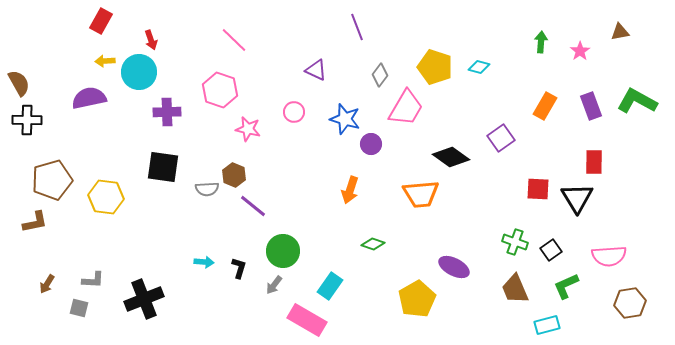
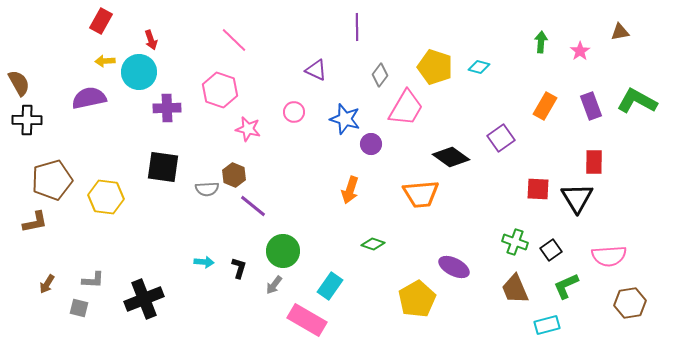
purple line at (357, 27): rotated 20 degrees clockwise
purple cross at (167, 112): moved 4 px up
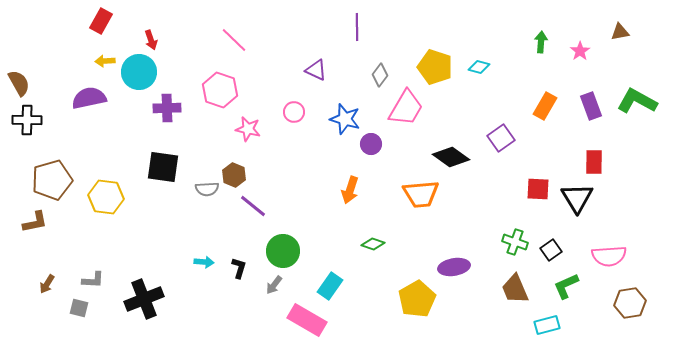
purple ellipse at (454, 267): rotated 36 degrees counterclockwise
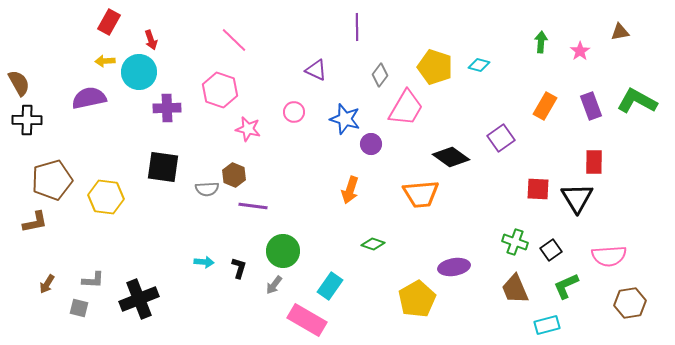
red rectangle at (101, 21): moved 8 px right, 1 px down
cyan diamond at (479, 67): moved 2 px up
purple line at (253, 206): rotated 32 degrees counterclockwise
black cross at (144, 299): moved 5 px left
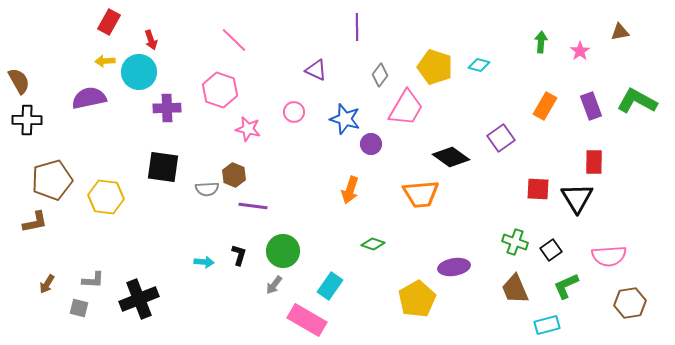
brown semicircle at (19, 83): moved 2 px up
black L-shape at (239, 268): moved 13 px up
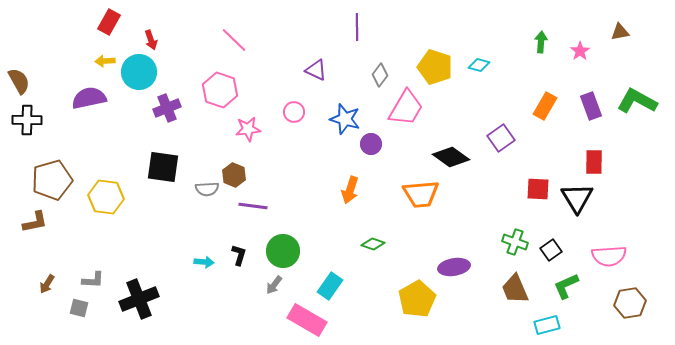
purple cross at (167, 108): rotated 20 degrees counterclockwise
pink star at (248, 129): rotated 20 degrees counterclockwise
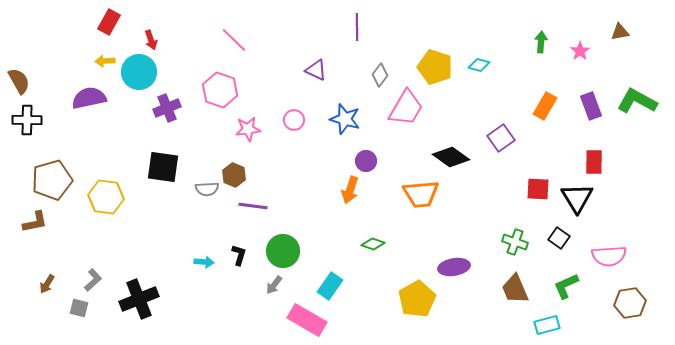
pink circle at (294, 112): moved 8 px down
purple circle at (371, 144): moved 5 px left, 17 px down
black square at (551, 250): moved 8 px right, 12 px up; rotated 20 degrees counterclockwise
gray L-shape at (93, 280): rotated 45 degrees counterclockwise
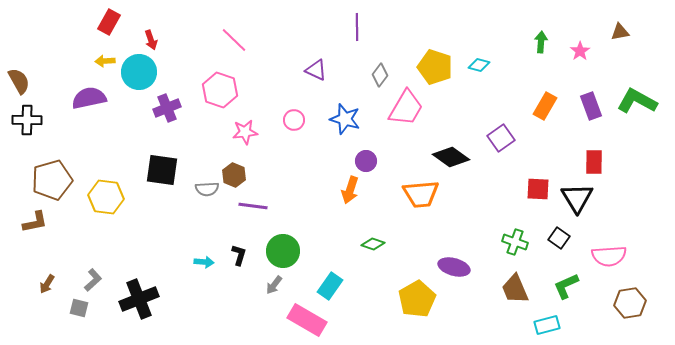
pink star at (248, 129): moved 3 px left, 3 px down
black square at (163, 167): moved 1 px left, 3 px down
purple ellipse at (454, 267): rotated 24 degrees clockwise
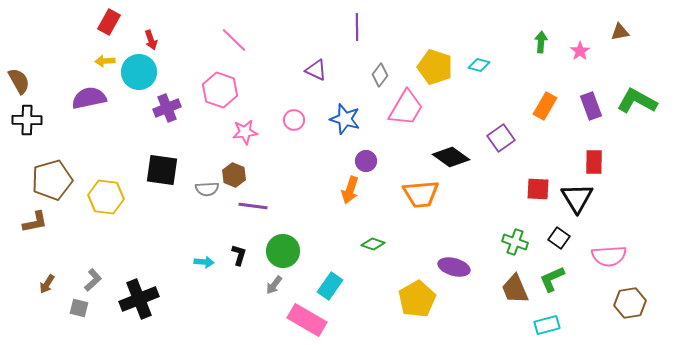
green L-shape at (566, 286): moved 14 px left, 7 px up
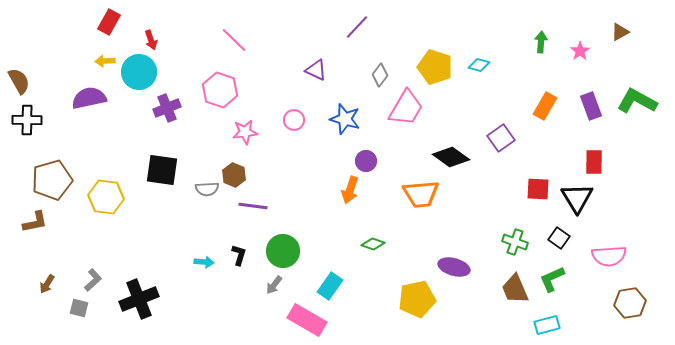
purple line at (357, 27): rotated 44 degrees clockwise
brown triangle at (620, 32): rotated 18 degrees counterclockwise
yellow pentagon at (417, 299): rotated 18 degrees clockwise
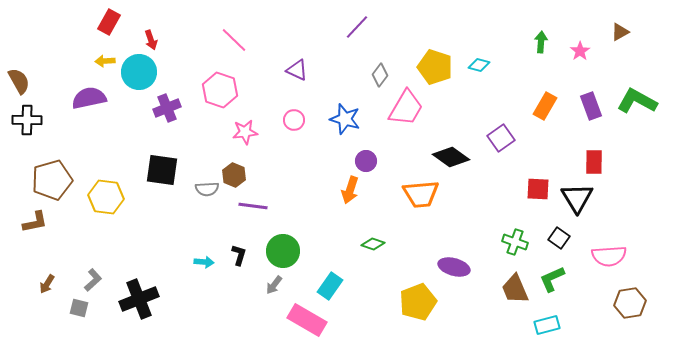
purple triangle at (316, 70): moved 19 px left
yellow pentagon at (417, 299): moved 1 px right, 3 px down; rotated 9 degrees counterclockwise
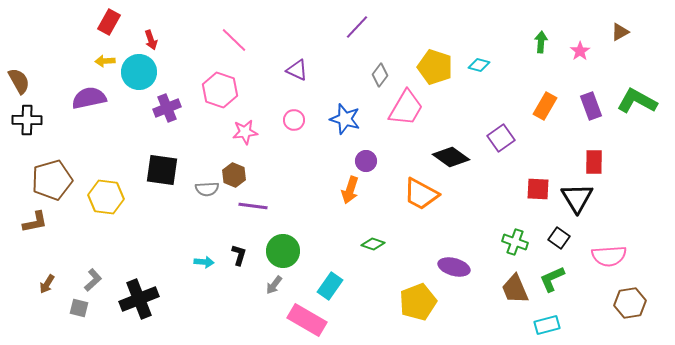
orange trapezoid at (421, 194): rotated 33 degrees clockwise
